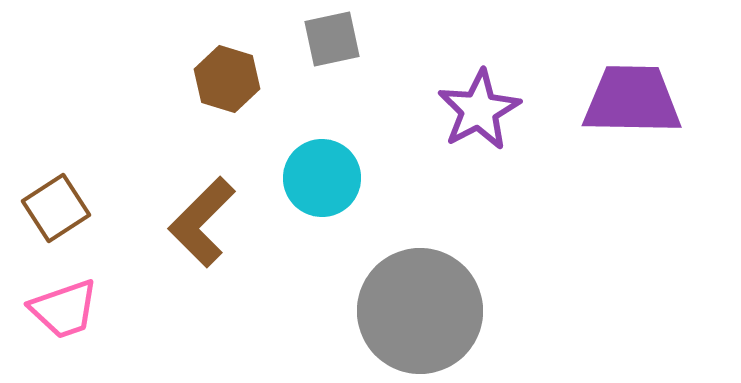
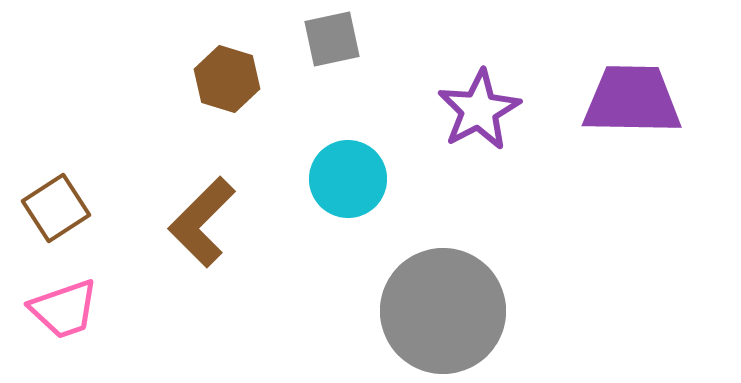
cyan circle: moved 26 px right, 1 px down
gray circle: moved 23 px right
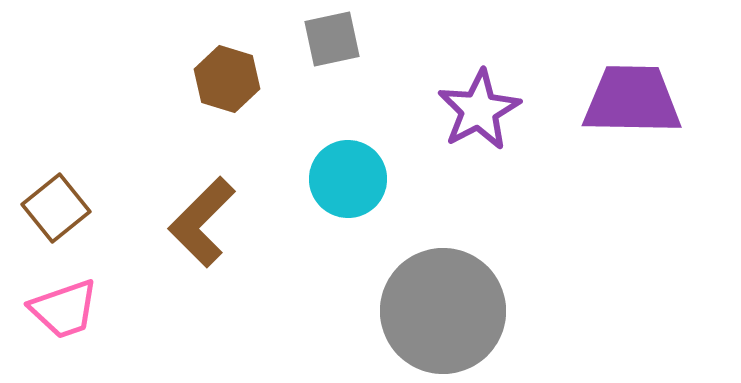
brown square: rotated 6 degrees counterclockwise
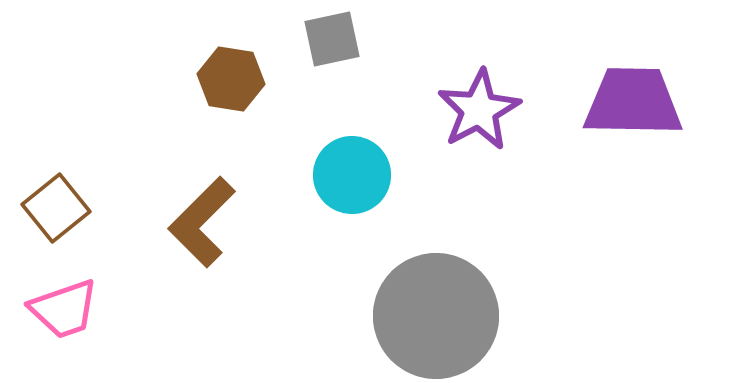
brown hexagon: moved 4 px right; rotated 8 degrees counterclockwise
purple trapezoid: moved 1 px right, 2 px down
cyan circle: moved 4 px right, 4 px up
gray circle: moved 7 px left, 5 px down
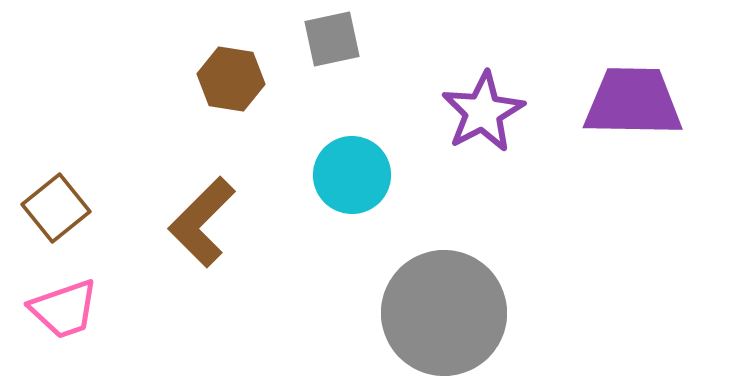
purple star: moved 4 px right, 2 px down
gray circle: moved 8 px right, 3 px up
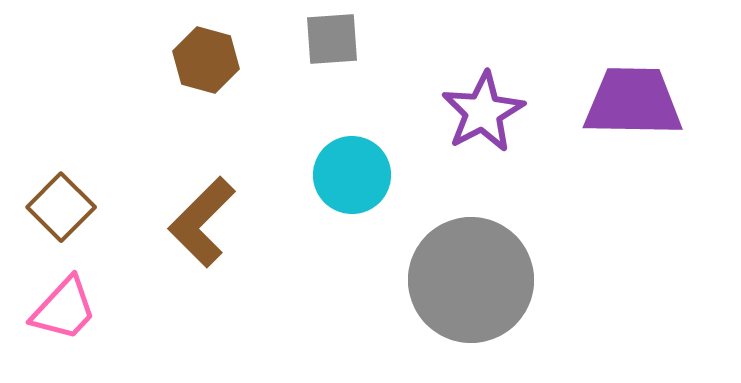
gray square: rotated 8 degrees clockwise
brown hexagon: moved 25 px left, 19 px up; rotated 6 degrees clockwise
brown square: moved 5 px right, 1 px up; rotated 6 degrees counterclockwise
pink trapezoid: rotated 28 degrees counterclockwise
gray circle: moved 27 px right, 33 px up
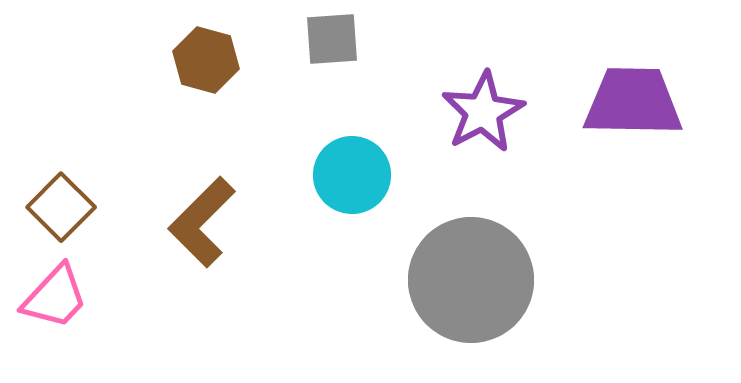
pink trapezoid: moved 9 px left, 12 px up
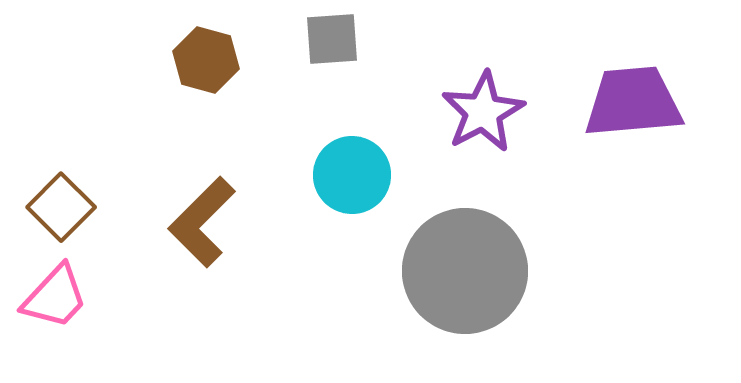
purple trapezoid: rotated 6 degrees counterclockwise
gray circle: moved 6 px left, 9 px up
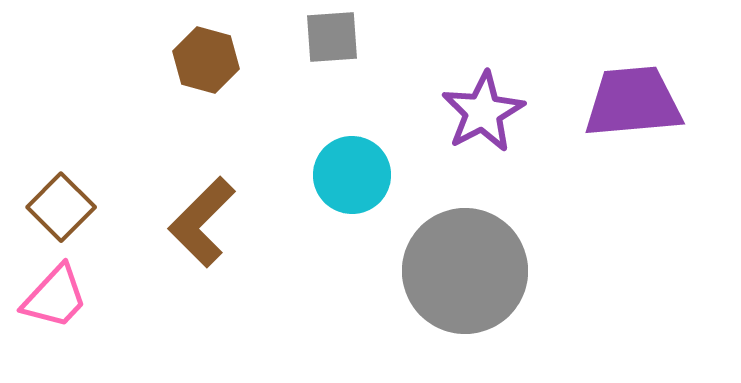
gray square: moved 2 px up
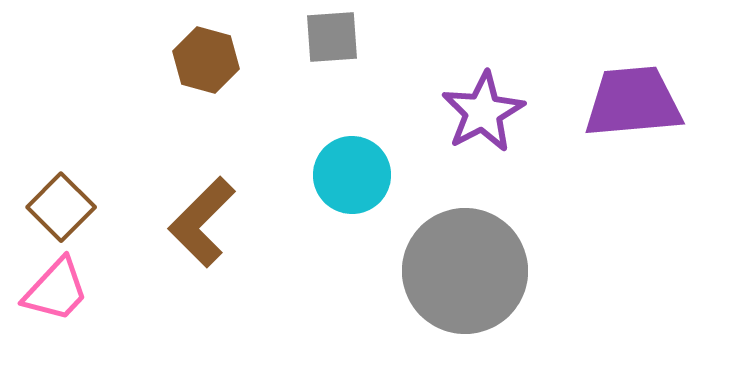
pink trapezoid: moved 1 px right, 7 px up
